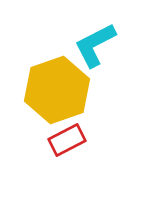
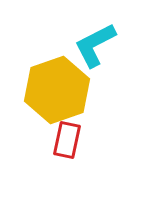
red rectangle: rotated 51 degrees counterclockwise
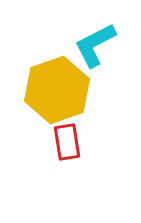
red rectangle: moved 2 px down; rotated 21 degrees counterclockwise
